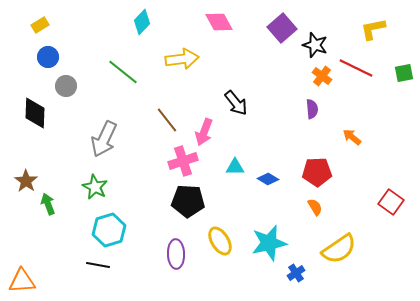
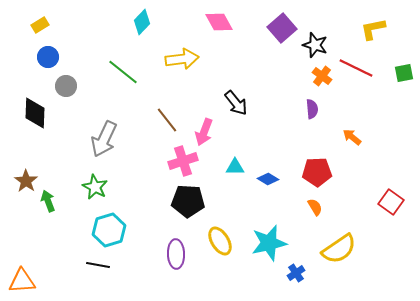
green arrow: moved 3 px up
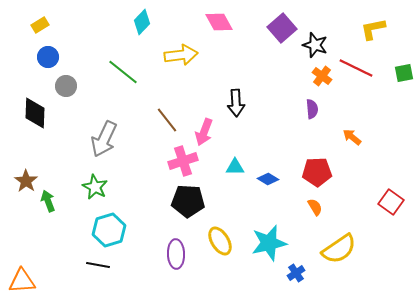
yellow arrow: moved 1 px left, 4 px up
black arrow: rotated 36 degrees clockwise
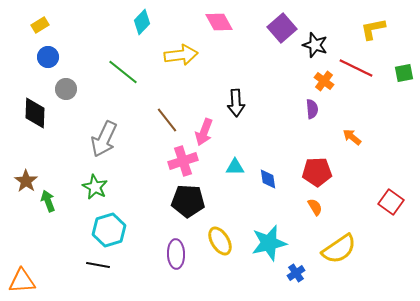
orange cross: moved 2 px right, 5 px down
gray circle: moved 3 px down
blue diamond: rotated 50 degrees clockwise
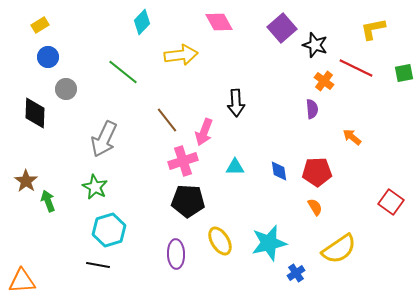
blue diamond: moved 11 px right, 8 px up
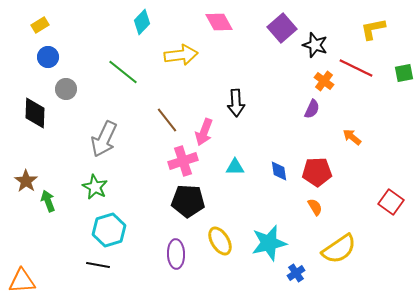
purple semicircle: rotated 30 degrees clockwise
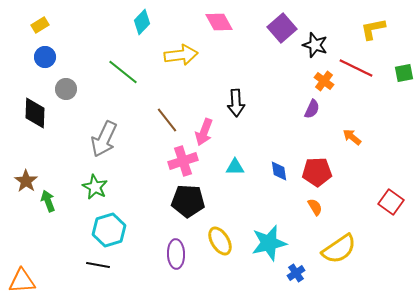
blue circle: moved 3 px left
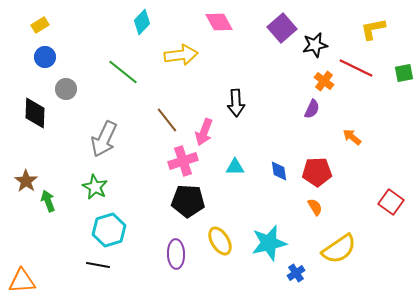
black star: rotated 30 degrees counterclockwise
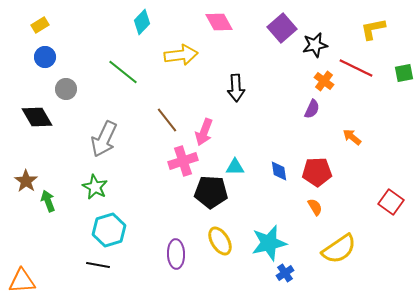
black arrow: moved 15 px up
black diamond: moved 2 px right, 4 px down; rotated 32 degrees counterclockwise
black pentagon: moved 23 px right, 9 px up
blue cross: moved 11 px left
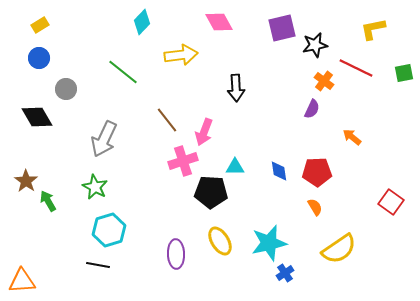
purple square: rotated 28 degrees clockwise
blue circle: moved 6 px left, 1 px down
green arrow: rotated 10 degrees counterclockwise
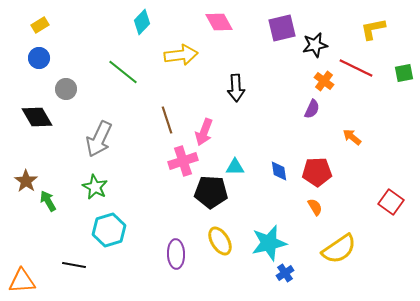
brown line: rotated 20 degrees clockwise
gray arrow: moved 5 px left
black line: moved 24 px left
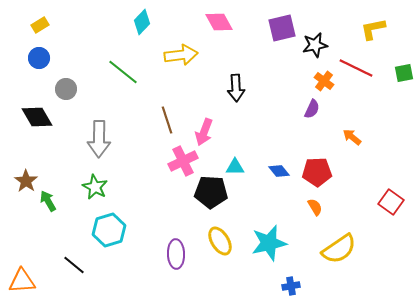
gray arrow: rotated 24 degrees counterclockwise
pink cross: rotated 8 degrees counterclockwise
blue diamond: rotated 30 degrees counterclockwise
black line: rotated 30 degrees clockwise
blue cross: moved 6 px right, 13 px down; rotated 24 degrees clockwise
